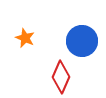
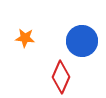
orange star: rotated 18 degrees counterclockwise
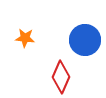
blue circle: moved 3 px right, 1 px up
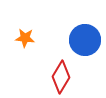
red diamond: rotated 8 degrees clockwise
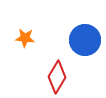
red diamond: moved 4 px left
